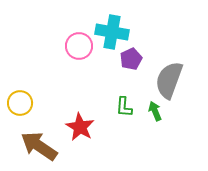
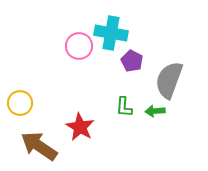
cyan cross: moved 1 px left, 1 px down
purple pentagon: moved 1 px right, 2 px down; rotated 20 degrees counterclockwise
green arrow: rotated 72 degrees counterclockwise
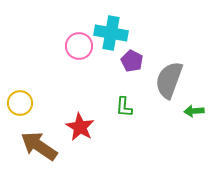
green arrow: moved 39 px right
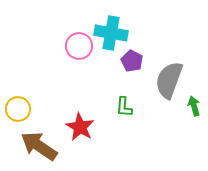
yellow circle: moved 2 px left, 6 px down
green arrow: moved 5 px up; rotated 78 degrees clockwise
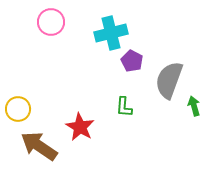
cyan cross: rotated 24 degrees counterclockwise
pink circle: moved 28 px left, 24 px up
